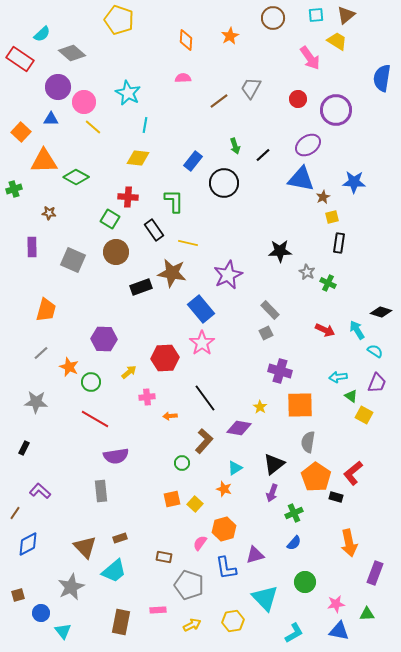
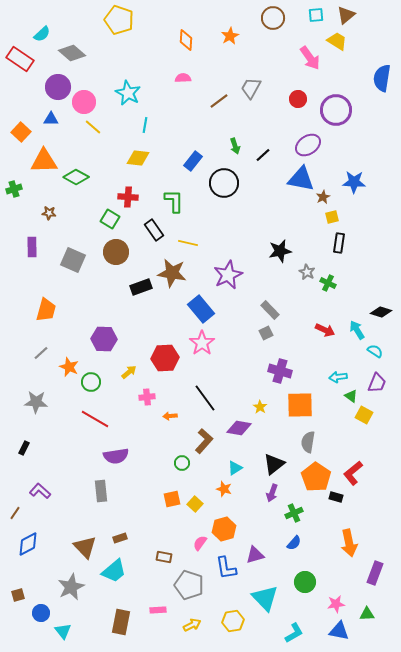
black star at (280, 251): rotated 10 degrees counterclockwise
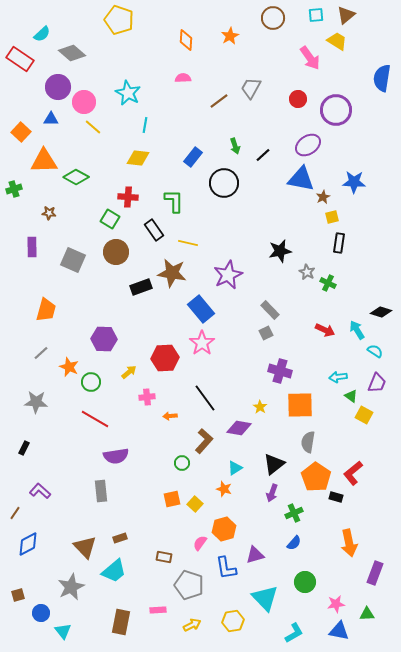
blue rectangle at (193, 161): moved 4 px up
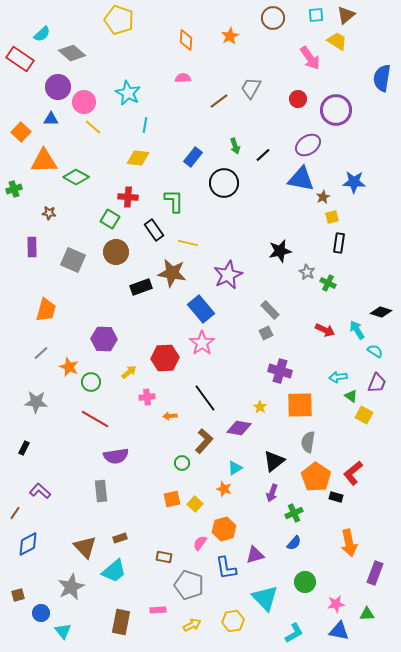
black triangle at (274, 464): moved 3 px up
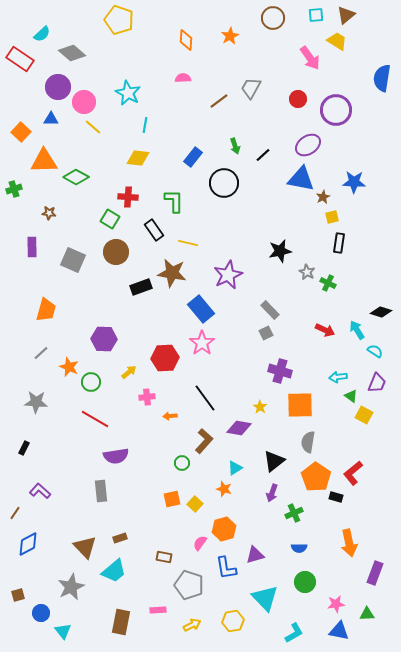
blue semicircle at (294, 543): moved 5 px right, 5 px down; rotated 49 degrees clockwise
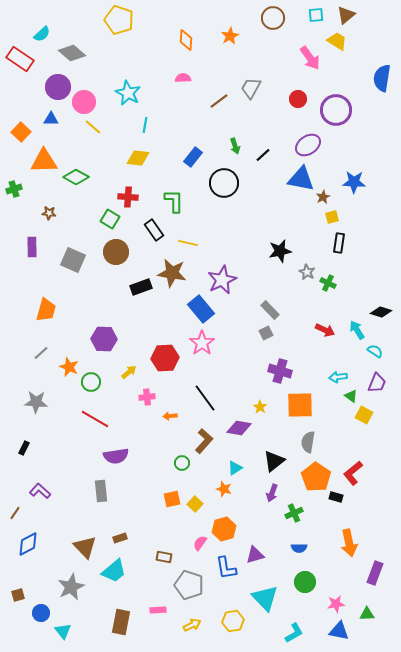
purple star at (228, 275): moved 6 px left, 5 px down
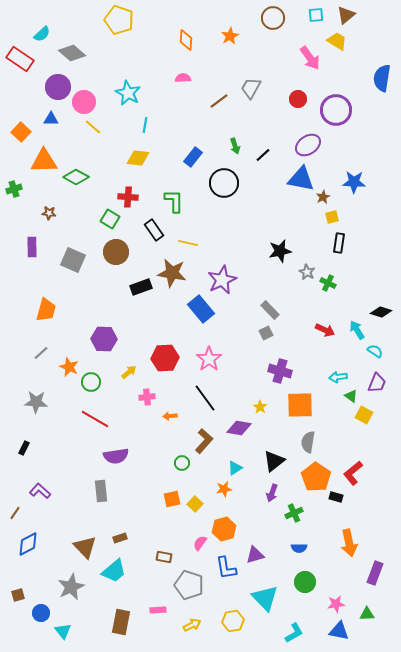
pink star at (202, 343): moved 7 px right, 16 px down
orange star at (224, 489): rotated 28 degrees counterclockwise
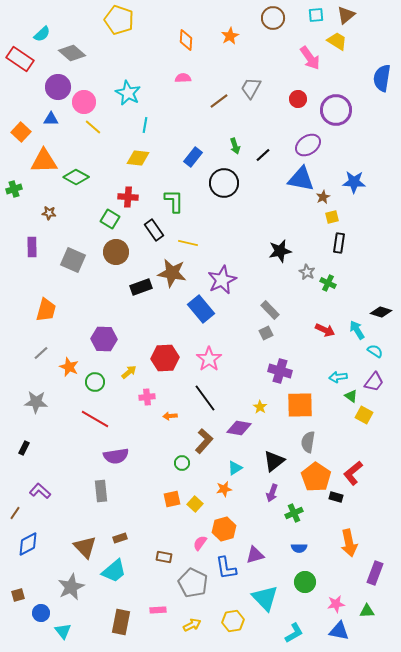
green circle at (91, 382): moved 4 px right
purple trapezoid at (377, 383): moved 3 px left, 1 px up; rotated 15 degrees clockwise
gray pentagon at (189, 585): moved 4 px right, 2 px up; rotated 8 degrees clockwise
green triangle at (367, 614): moved 3 px up
